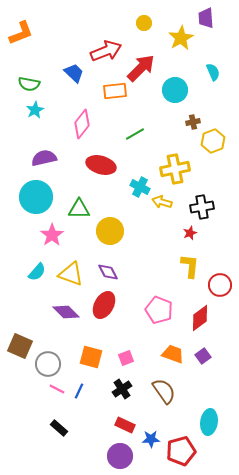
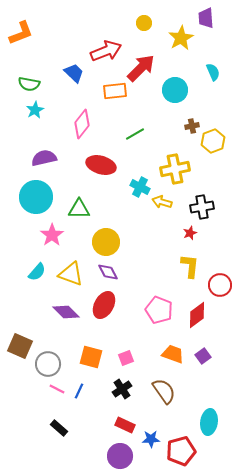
brown cross at (193, 122): moved 1 px left, 4 px down
yellow circle at (110, 231): moved 4 px left, 11 px down
red diamond at (200, 318): moved 3 px left, 3 px up
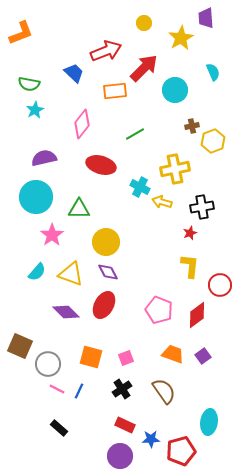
red arrow at (141, 68): moved 3 px right
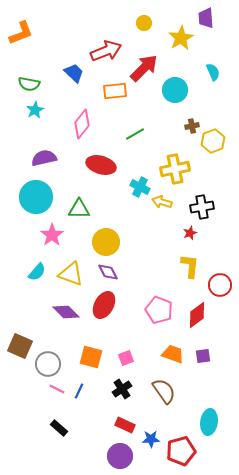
purple square at (203, 356): rotated 28 degrees clockwise
